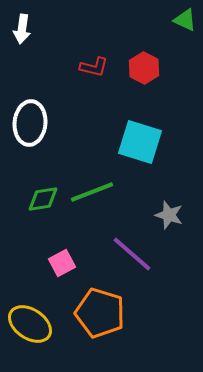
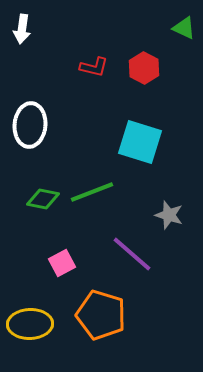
green triangle: moved 1 px left, 8 px down
white ellipse: moved 2 px down
green diamond: rotated 20 degrees clockwise
orange pentagon: moved 1 px right, 2 px down
yellow ellipse: rotated 36 degrees counterclockwise
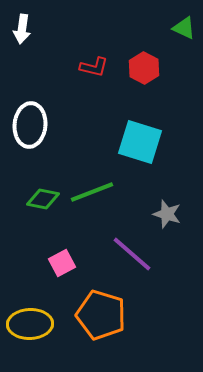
gray star: moved 2 px left, 1 px up
